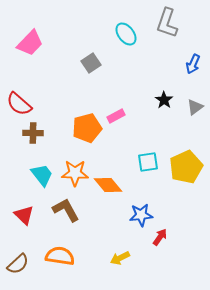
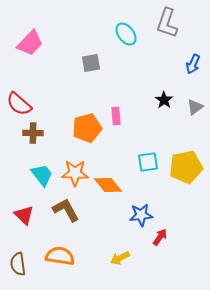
gray square: rotated 24 degrees clockwise
pink rectangle: rotated 66 degrees counterclockwise
yellow pentagon: rotated 12 degrees clockwise
brown semicircle: rotated 125 degrees clockwise
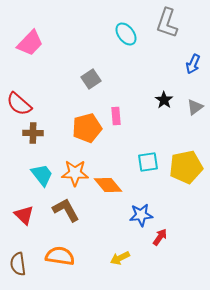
gray square: moved 16 px down; rotated 24 degrees counterclockwise
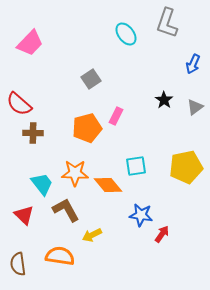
pink rectangle: rotated 30 degrees clockwise
cyan square: moved 12 px left, 4 px down
cyan trapezoid: moved 9 px down
blue star: rotated 15 degrees clockwise
red arrow: moved 2 px right, 3 px up
yellow arrow: moved 28 px left, 23 px up
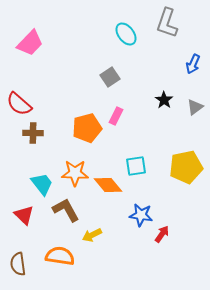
gray square: moved 19 px right, 2 px up
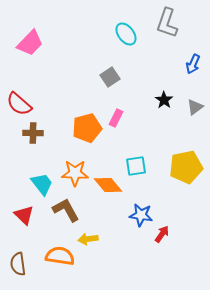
pink rectangle: moved 2 px down
yellow arrow: moved 4 px left, 4 px down; rotated 18 degrees clockwise
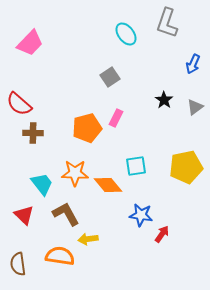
brown L-shape: moved 4 px down
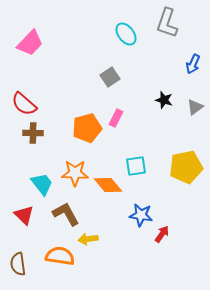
black star: rotated 18 degrees counterclockwise
red semicircle: moved 5 px right
